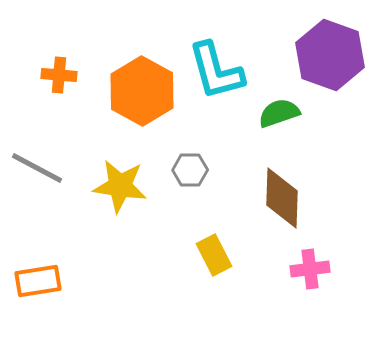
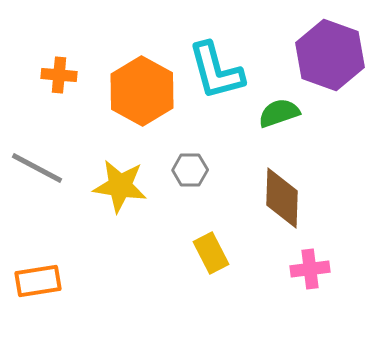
yellow rectangle: moved 3 px left, 2 px up
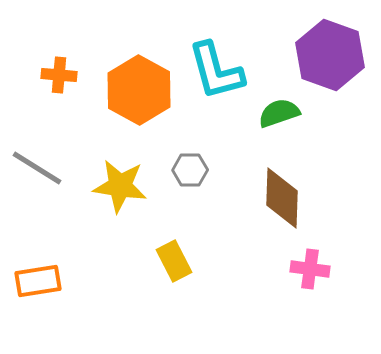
orange hexagon: moved 3 px left, 1 px up
gray line: rotated 4 degrees clockwise
yellow rectangle: moved 37 px left, 8 px down
pink cross: rotated 15 degrees clockwise
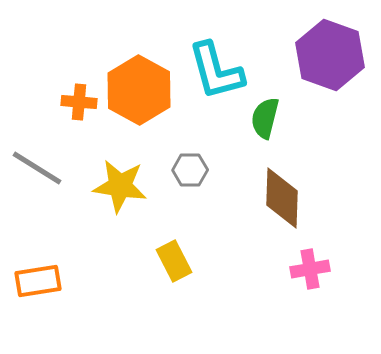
orange cross: moved 20 px right, 27 px down
green semicircle: moved 14 px left, 5 px down; rotated 57 degrees counterclockwise
pink cross: rotated 18 degrees counterclockwise
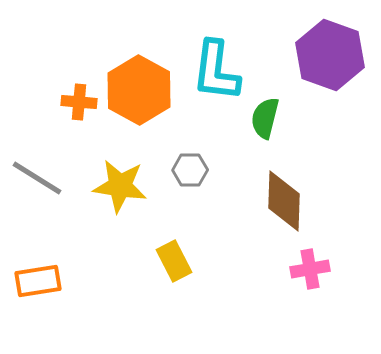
cyan L-shape: rotated 22 degrees clockwise
gray line: moved 10 px down
brown diamond: moved 2 px right, 3 px down
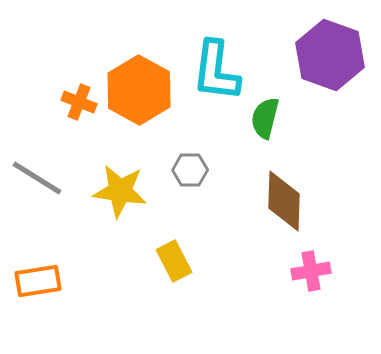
orange cross: rotated 16 degrees clockwise
yellow star: moved 5 px down
pink cross: moved 1 px right, 2 px down
